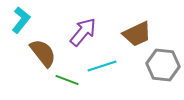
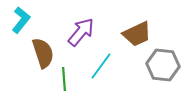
purple arrow: moved 2 px left
brown semicircle: rotated 20 degrees clockwise
cyan line: moved 1 px left; rotated 36 degrees counterclockwise
green line: moved 3 px left, 1 px up; rotated 65 degrees clockwise
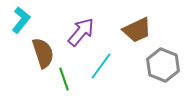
brown trapezoid: moved 4 px up
gray hexagon: rotated 16 degrees clockwise
green line: rotated 15 degrees counterclockwise
